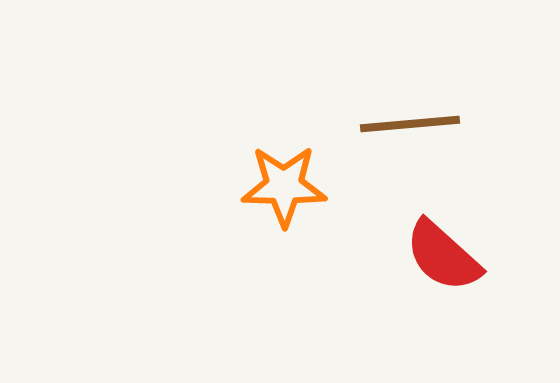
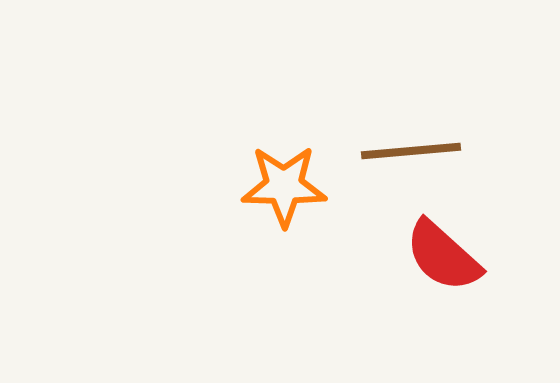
brown line: moved 1 px right, 27 px down
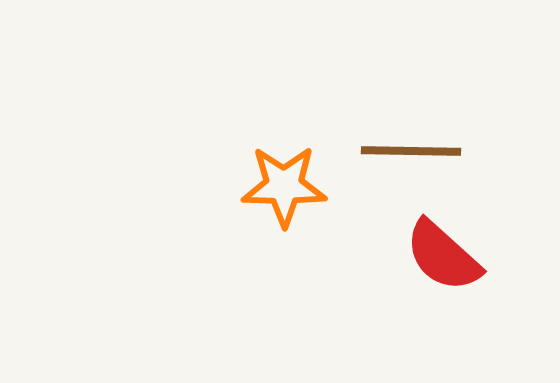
brown line: rotated 6 degrees clockwise
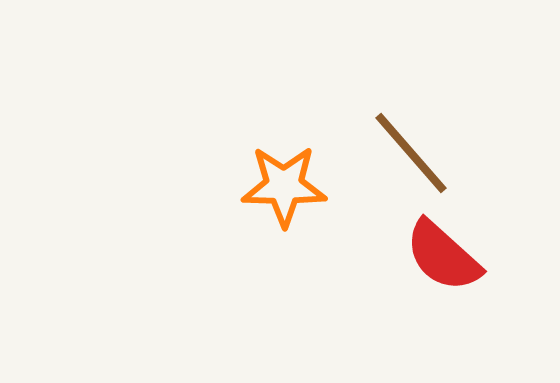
brown line: moved 2 px down; rotated 48 degrees clockwise
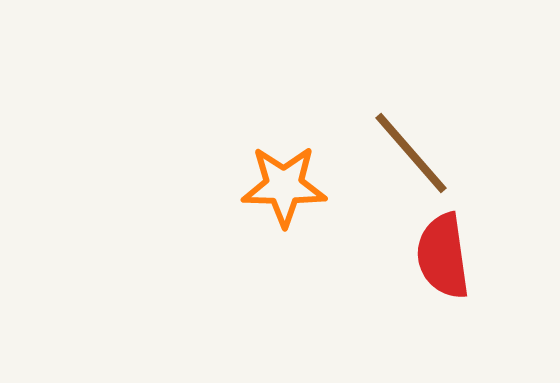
red semicircle: rotated 40 degrees clockwise
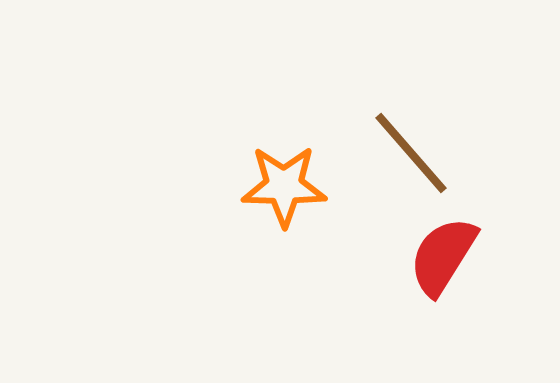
red semicircle: rotated 40 degrees clockwise
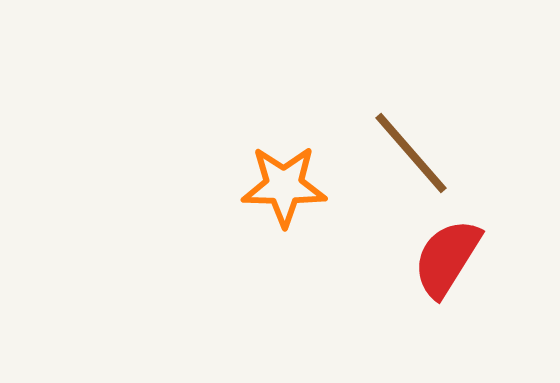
red semicircle: moved 4 px right, 2 px down
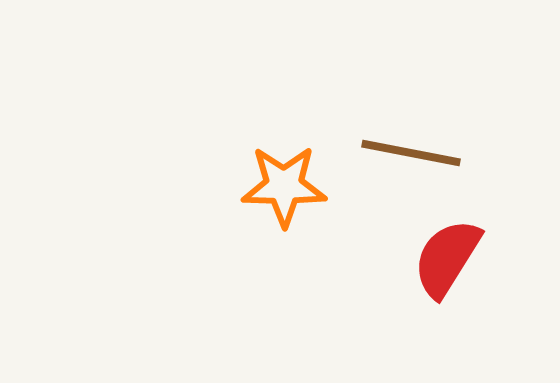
brown line: rotated 38 degrees counterclockwise
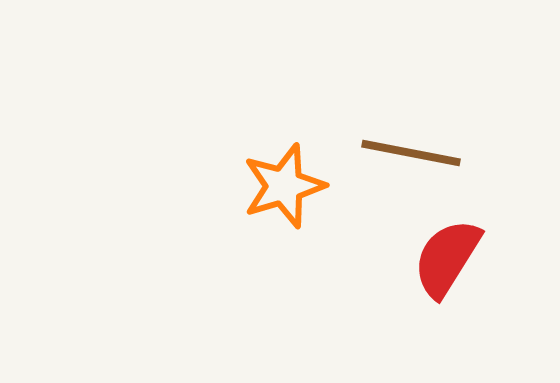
orange star: rotated 18 degrees counterclockwise
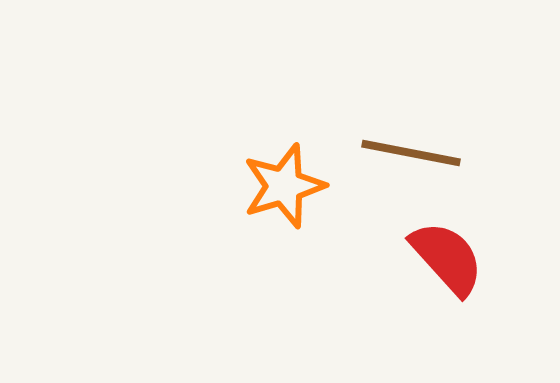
red semicircle: rotated 106 degrees clockwise
